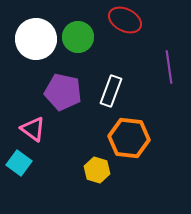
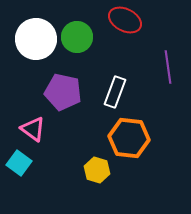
green circle: moved 1 px left
purple line: moved 1 px left
white rectangle: moved 4 px right, 1 px down
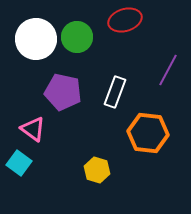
red ellipse: rotated 44 degrees counterclockwise
purple line: moved 3 px down; rotated 36 degrees clockwise
orange hexagon: moved 19 px right, 5 px up
